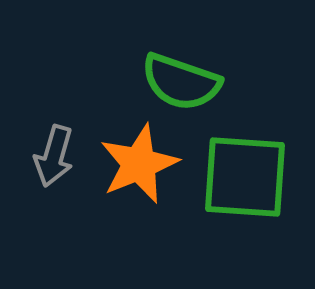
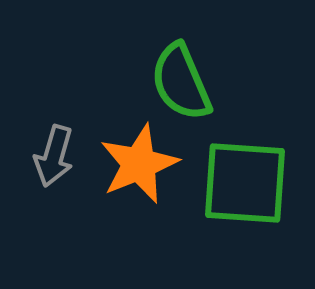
green semicircle: rotated 48 degrees clockwise
green square: moved 6 px down
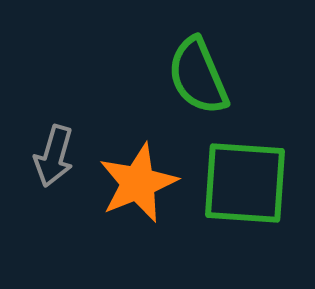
green semicircle: moved 17 px right, 6 px up
orange star: moved 1 px left, 19 px down
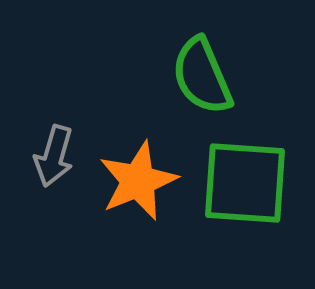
green semicircle: moved 4 px right
orange star: moved 2 px up
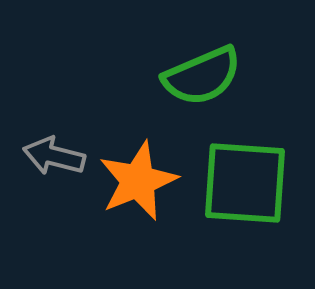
green semicircle: rotated 90 degrees counterclockwise
gray arrow: rotated 88 degrees clockwise
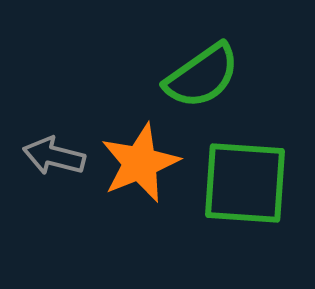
green semicircle: rotated 12 degrees counterclockwise
orange star: moved 2 px right, 18 px up
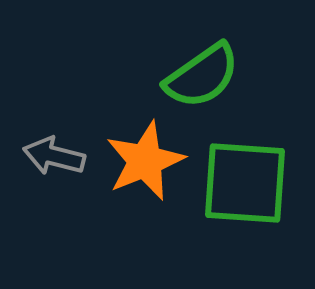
orange star: moved 5 px right, 2 px up
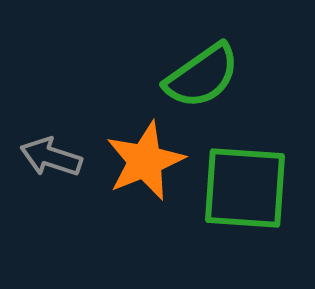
gray arrow: moved 3 px left, 1 px down; rotated 4 degrees clockwise
green square: moved 5 px down
